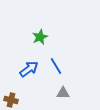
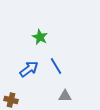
green star: rotated 21 degrees counterclockwise
gray triangle: moved 2 px right, 3 px down
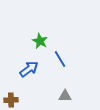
green star: moved 4 px down
blue line: moved 4 px right, 7 px up
brown cross: rotated 16 degrees counterclockwise
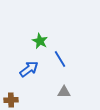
gray triangle: moved 1 px left, 4 px up
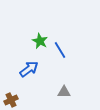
blue line: moved 9 px up
brown cross: rotated 24 degrees counterclockwise
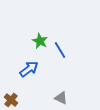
gray triangle: moved 3 px left, 6 px down; rotated 24 degrees clockwise
brown cross: rotated 24 degrees counterclockwise
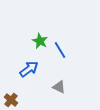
gray triangle: moved 2 px left, 11 px up
